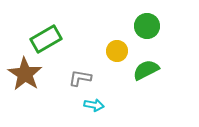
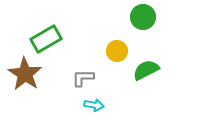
green circle: moved 4 px left, 9 px up
gray L-shape: moved 3 px right; rotated 10 degrees counterclockwise
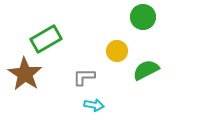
gray L-shape: moved 1 px right, 1 px up
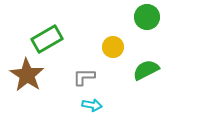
green circle: moved 4 px right
green rectangle: moved 1 px right
yellow circle: moved 4 px left, 4 px up
brown star: moved 2 px right, 1 px down
cyan arrow: moved 2 px left
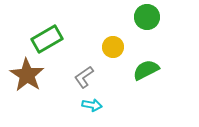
gray L-shape: rotated 35 degrees counterclockwise
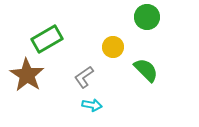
green semicircle: rotated 72 degrees clockwise
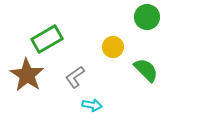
gray L-shape: moved 9 px left
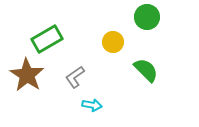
yellow circle: moved 5 px up
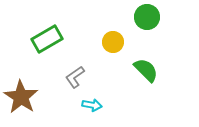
brown star: moved 6 px left, 22 px down
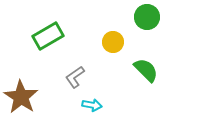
green rectangle: moved 1 px right, 3 px up
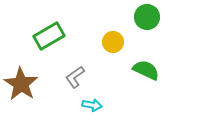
green rectangle: moved 1 px right
green semicircle: rotated 20 degrees counterclockwise
brown star: moved 13 px up
